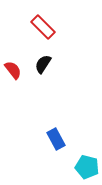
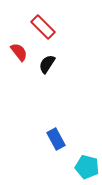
black semicircle: moved 4 px right
red semicircle: moved 6 px right, 18 px up
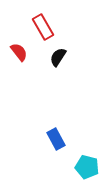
red rectangle: rotated 15 degrees clockwise
black semicircle: moved 11 px right, 7 px up
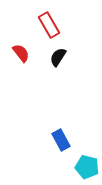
red rectangle: moved 6 px right, 2 px up
red semicircle: moved 2 px right, 1 px down
blue rectangle: moved 5 px right, 1 px down
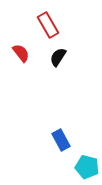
red rectangle: moved 1 px left
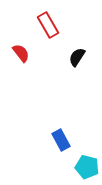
black semicircle: moved 19 px right
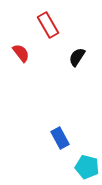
blue rectangle: moved 1 px left, 2 px up
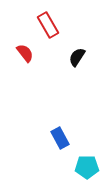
red semicircle: moved 4 px right
cyan pentagon: rotated 15 degrees counterclockwise
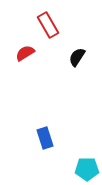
red semicircle: rotated 84 degrees counterclockwise
blue rectangle: moved 15 px left; rotated 10 degrees clockwise
cyan pentagon: moved 2 px down
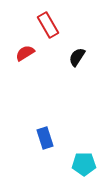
cyan pentagon: moved 3 px left, 5 px up
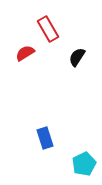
red rectangle: moved 4 px down
cyan pentagon: rotated 25 degrees counterclockwise
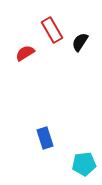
red rectangle: moved 4 px right, 1 px down
black semicircle: moved 3 px right, 15 px up
cyan pentagon: rotated 20 degrees clockwise
